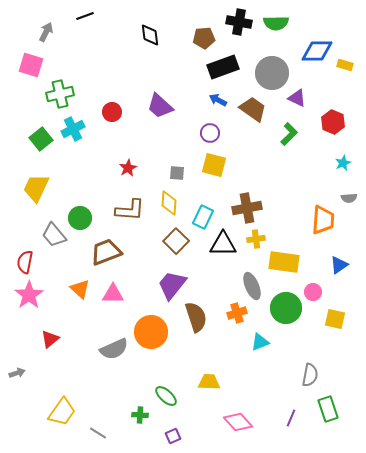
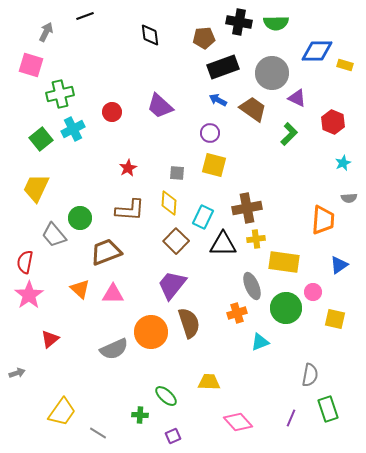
brown semicircle at (196, 317): moved 7 px left, 6 px down
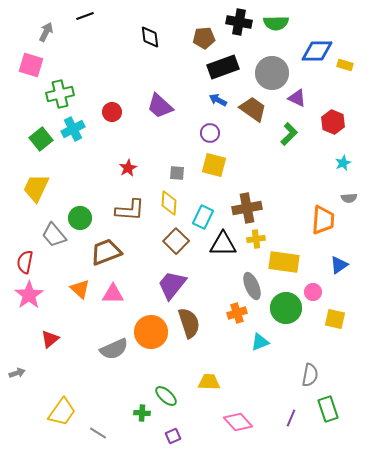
black diamond at (150, 35): moved 2 px down
green cross at (140, 415): moved 2 px right, 2 px up
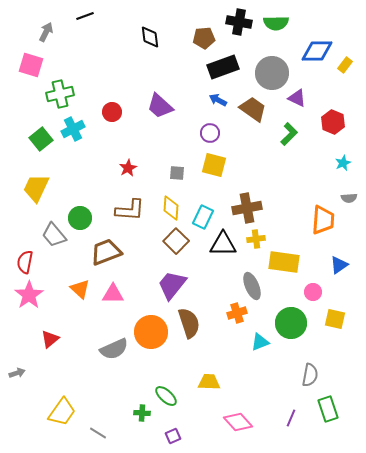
yellow rectangle at (345, 65): rotated 70 degrees counterclockwise
yellow diamond at (169, 203): moved 2 px right, 5 px down
green circle at (286, 308): moved 5 px right, 15 px down
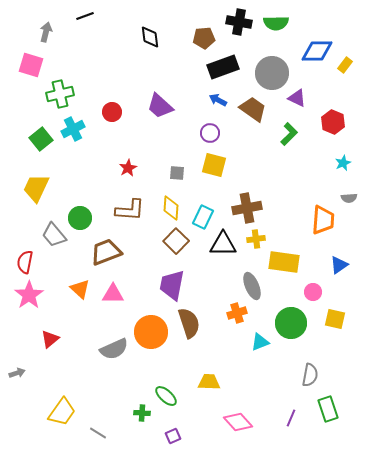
gray arrow at (46, 32): rotated 12 degrees counterclockwise
purple trapezoid at (172, 285): rotated 28 degrees counterclockwise
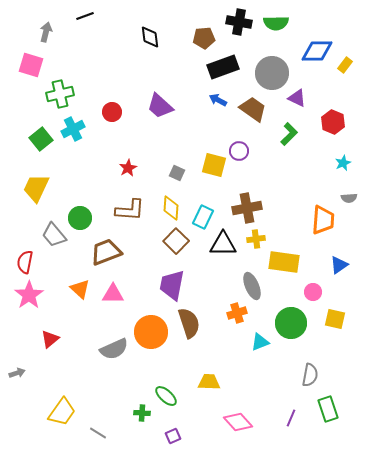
purple circle at (210, 133): moved 29 px right, 18 px down
gray square at (177, 173): rotated 21 degrees clockwise
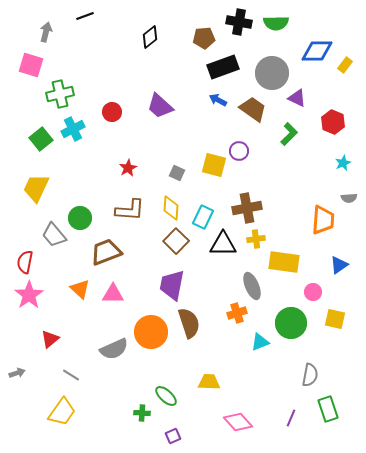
black diamond at (150, 37): rotated 60 degrees clockwise
gray line at (98, 433): moved 27 px left, 58 px up
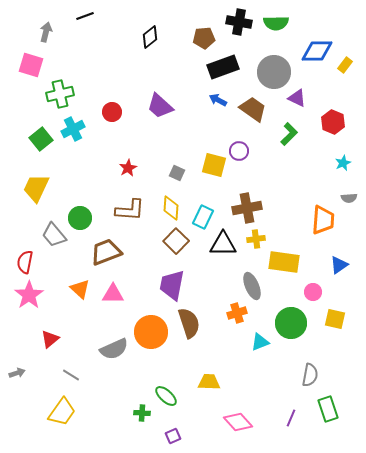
gray circle at (272, 73): moved 2 px right, 1 px up
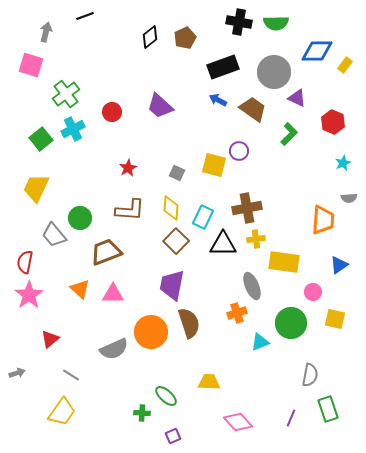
brown pentagon at (204, 38): moved 19 px left; rotated 20 degrees counterclockwise
green cross at (60, 94): moved 6 px right; rotated 24 degrees counterclockwise
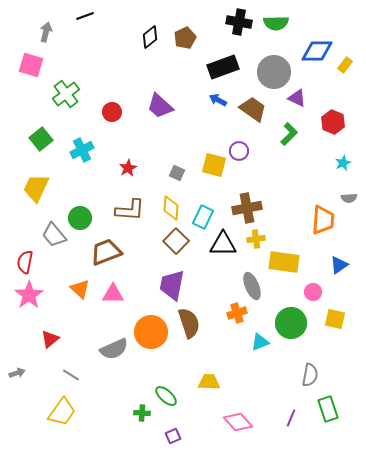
cyan cross at (73, 129): moved 9 px right, 21 px down
